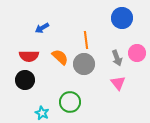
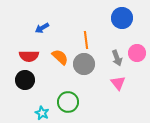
green circle: moved 2 px left
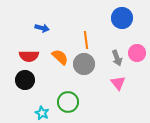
blue arrow: rotated 136 degrees counterclockwise
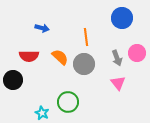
orange line: moved 3 px up
black circle: moved 12 px left
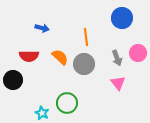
pink circle: moved 1 px right
green circle: moved 1 px left, 1 px down
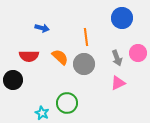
pink triangle: rotated 42 degrees clockwise
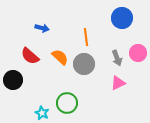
red semicircle: moved 1 px right; rotated 42 degrees clockwise
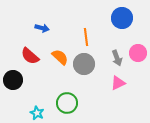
cyan star: moved 5 px left
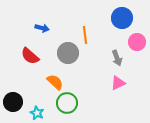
orange line: moved 1 px left, 2 px up
pink circle: moved 1 px left, 11 px up
orange semicircle: moved 5 px left, 25 px down
gray circle: moved 16 px left, 11 px up
black circle: moved 22 px down
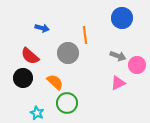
pink circle: moved 23 px down
gray arrow: moved 1 px right, 2 px up; rotated 49 degrees counterclockwise
black circle: moved 10 px right, 24 px up
